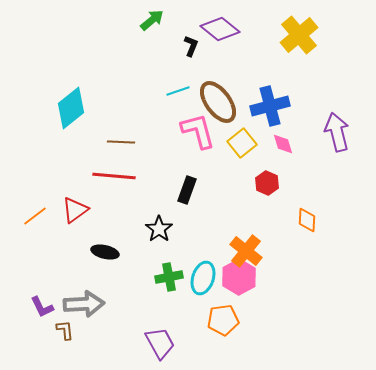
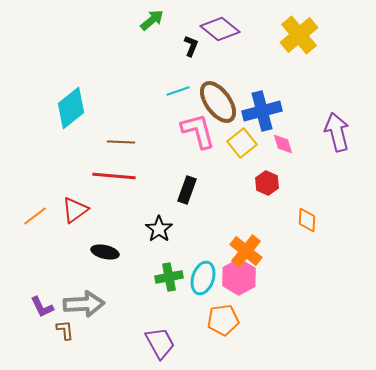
blue cross: moved 8 px left, 5 px down
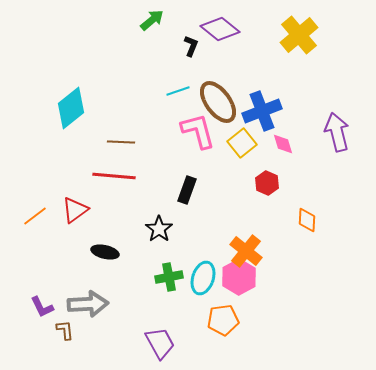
blue cross: rotated 6 degrees counterclockwise
gray arrow: moved 4 px right
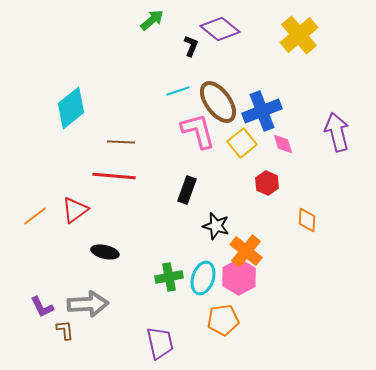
black star: moved 57 px right, 3 px up; rotated 20 degrees counterclockwise
purple trapezoid: rotated 16 degrees clockwise
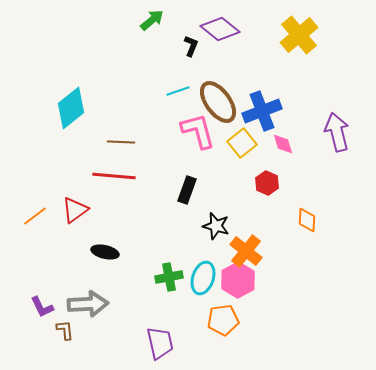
pink hexagon: moved 1 px left, 3 px down
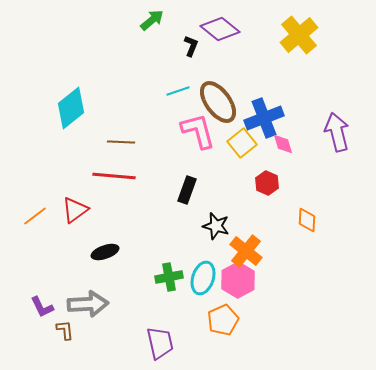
blue cross: moved 2 px right, 7 px down
black ellipse: rotated 32 degrees counterclockwise
orange pentagon: rotated 16 degrees counterclockwise
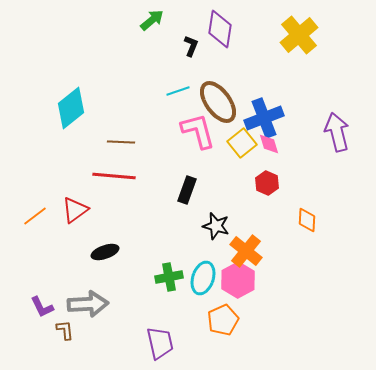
purple diamond: rotated 60 degrees clockwise
pink diamond: moved 14 px left
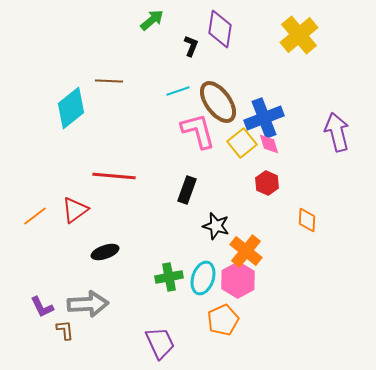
brown line: moved 12 px left, 61 px up
purple trapezoid: rotated 12 degrees counterclockwise
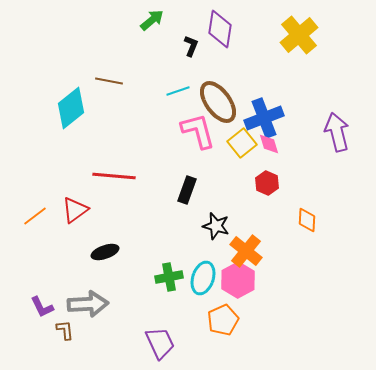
brown line: rotated 8 degrees clockwise
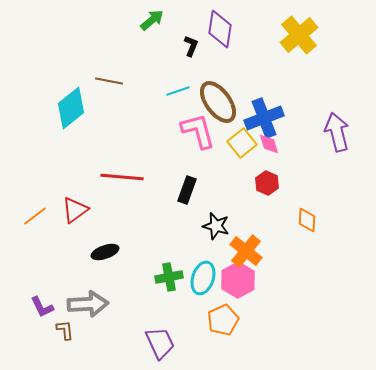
red line: moved 8 px right, 1 px down
